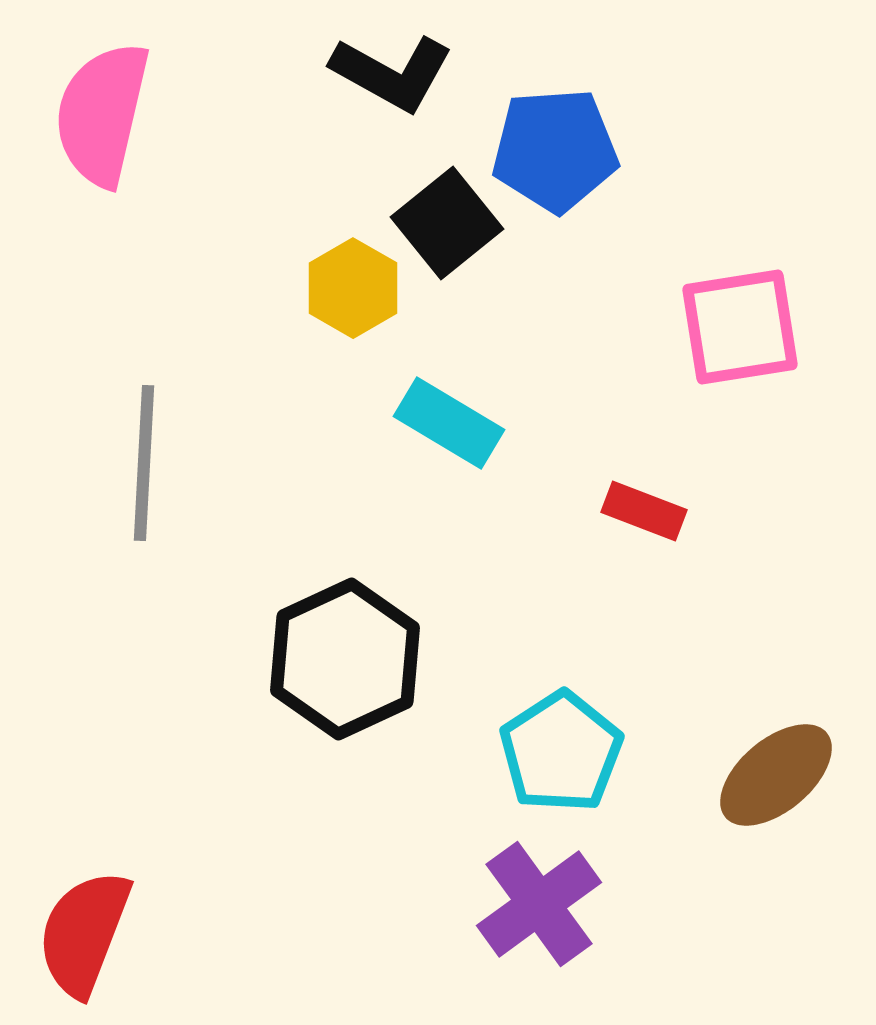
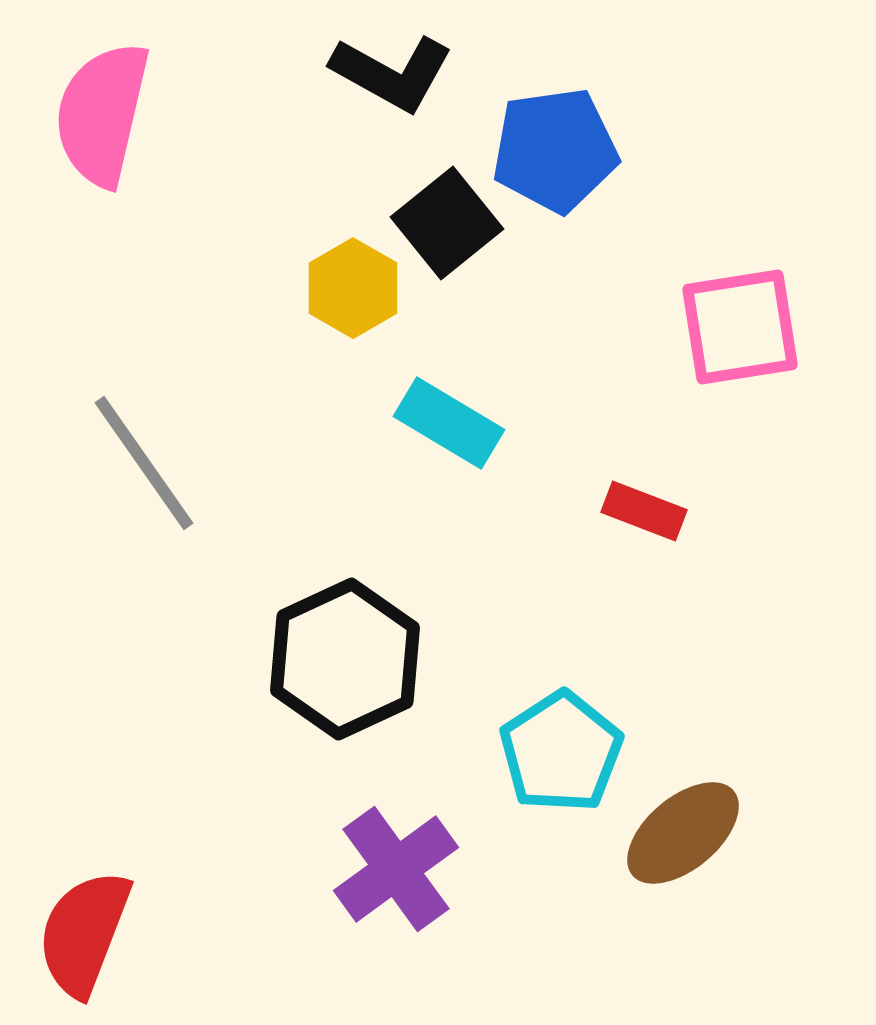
blue pentagon: rotated 4 degrees counterclockwise
gray line: rotated 38 degrees counterclockwise
brown ellipse: moved 93 px left, 58 px down
purple cross: moved 143 px left, 35 px up
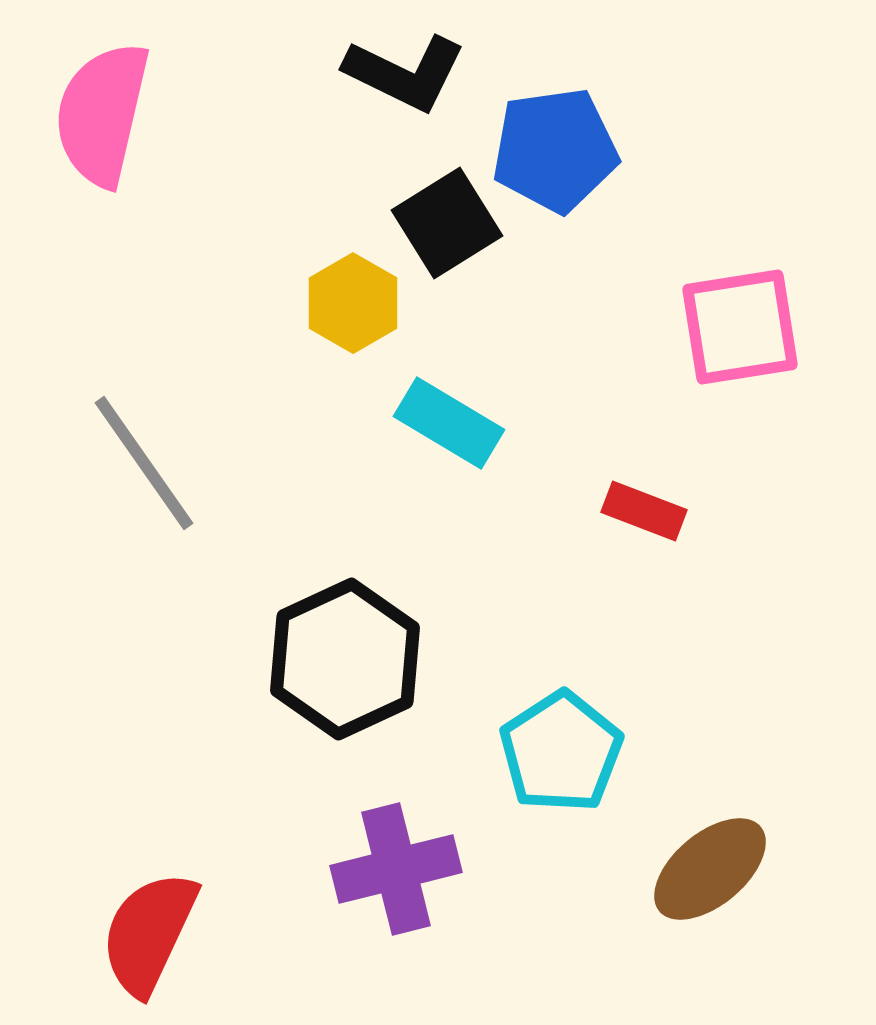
black L-shape: moved 13 px right; rotated 3 degrees counterclockwise
black square: rotated 7 degrees clockwise
yellow hexagon: moved 15 px down
brown ellipse: moved 27 px right, 36 px down
purple cross: rotated 22 degrees clockwise
red semicircle: moved 65 px right; rotated 4 degrees clockwise
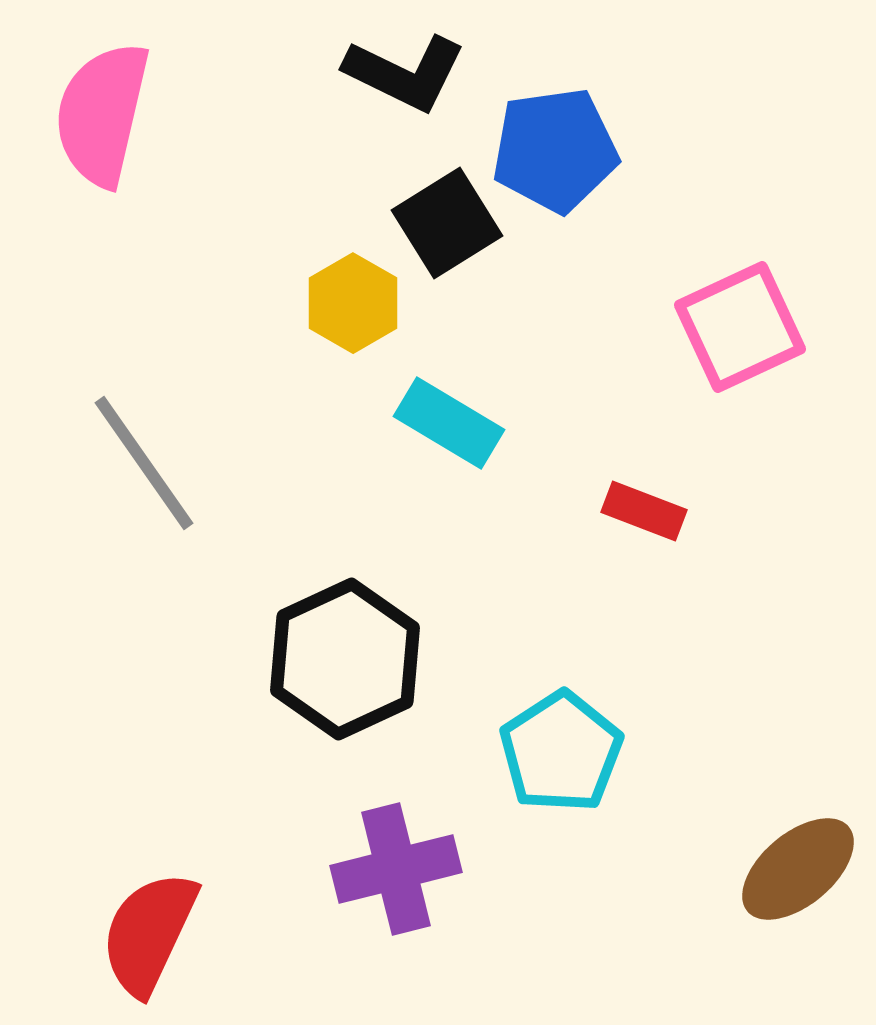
pink square: rotated 16 degrees counterclockwise
brown ellipse: moved 88 px right
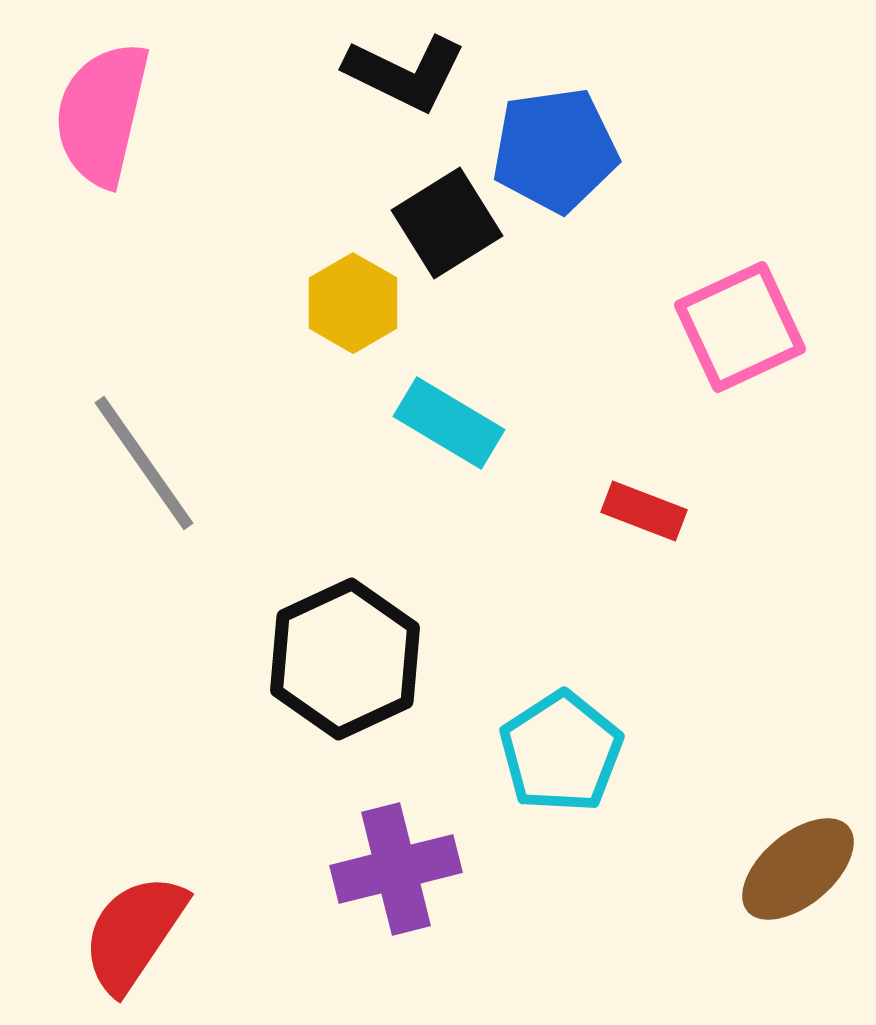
red semicircle: moved 15 px left; rotated 9 degrees clockwise
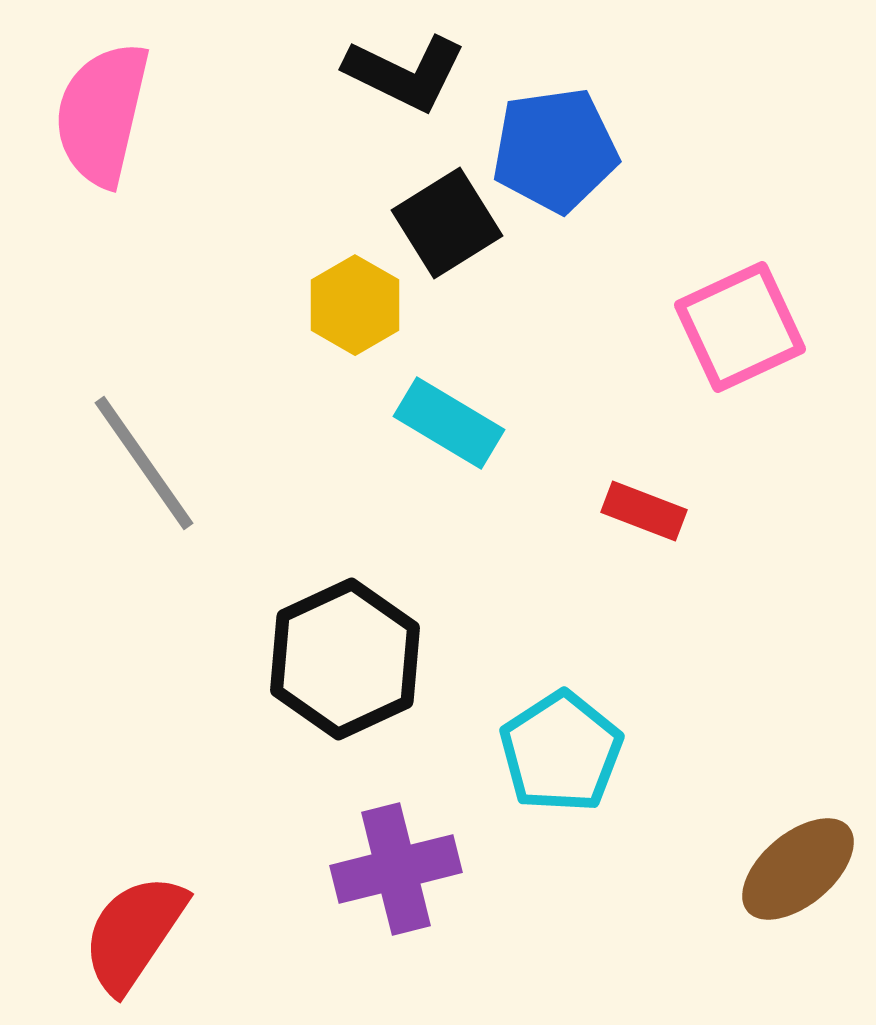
yellow hexagon: moved 2 px right, 2 px down
